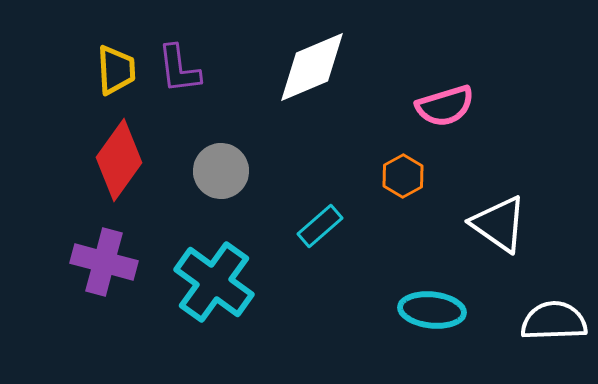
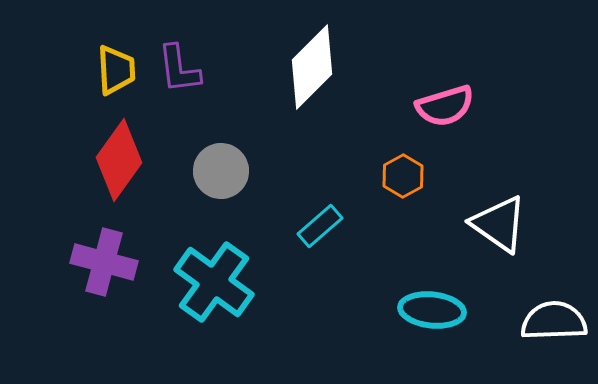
white diamond: rotated 22 degrees counterclockwise
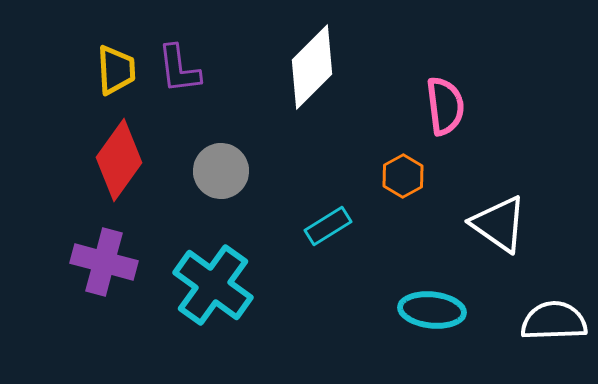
pink semicircle: rotated 80 degrees counterclockwise
cyan rectangle: moved 8 px right; rotated 9 degrees clockwise
cyan cross: moved 1 px left, 3 px down
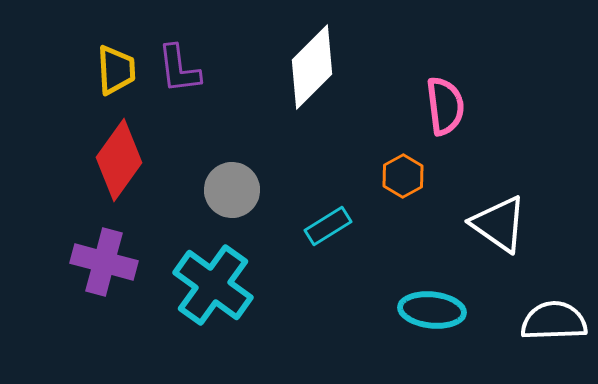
gray circle: moved 11 px right, 19 px down
